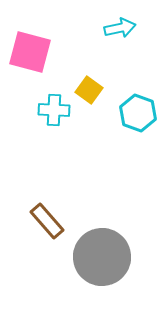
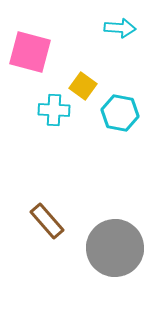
cyan arrow: rotated 16 degrees clockwise
yellow square: moved 6 px left, 4 px up
cyan hexagon: moved 18 px left; rotated 9 degrees counterclockwise
gray circle: moved 13 px right, 9 px up
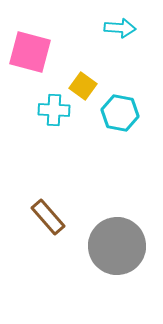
brown rectangle: moved 1 px right, 4 px up
gray circle: moved 2 px right, 2 px up
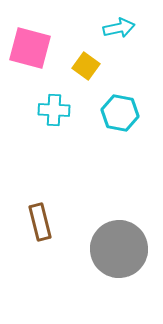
cyan arrow: moved 1 px left; rotated 16 degrees counterclockwise
pink square: moved 4 px up
yellow square: moved 3 px right, 20 px up
brown rectangle: moved 8 px left, 5 px down; rotated 27 degrees clockwise
gray circle: moved 2 px right, 3 px down
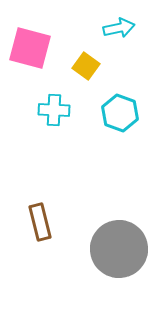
cyan hexagon: rotated 9 degrees clockwise
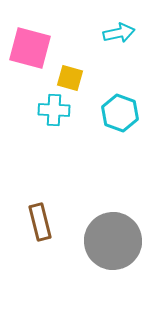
cyan arrow: moved 5 px down
yellow square: moved 16 px left, 12 px down; rotated 20 degrees counterclockwise
gray circle: moved 6 px left, 8 px up
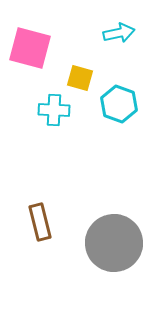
yellow square: moved 10 px right
cyan hexagon: moved 1 px left, 9 px up
gray circle: moved 1 px right, 2 px down
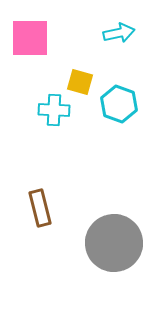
pink square: moved 10 px up; rotated 15 degrees counterclockwise
yellow square: moved 4 px down
brown rectangle: moved 14 px up
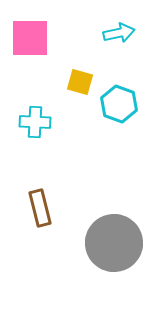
cyan cross: moved 19 px left, 12 px down
